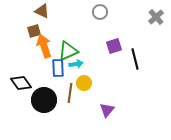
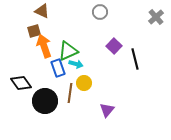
purple square: rotated 28 degrees counterclockwise
cyan arrow: rotated 24 degrees clockwise
blue rectangle: rotated 18 degrees counterclockwise
black circle: moved 1 px right, 1 px down
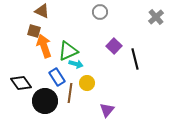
brown square: rotated 32 degrees clockwise
blue rectangle: moved 1 px left, 9 px down; rotated 12 degrees counterclockwise
yellow circle: moved 3 px right
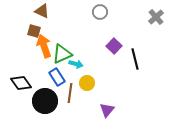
green triangle: moved 6 px left, 3 px down
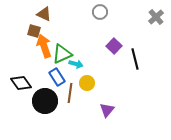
brown triangle: moved 2 px right, 3 px down
